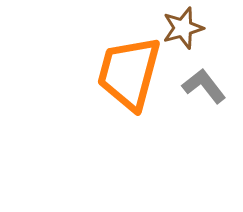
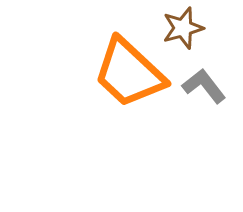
orange trapezoid: rotated 62 degrees counterclockwise
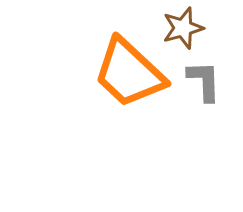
gray L-shape: moved 5 px up; rotated 36 degrees clockwise
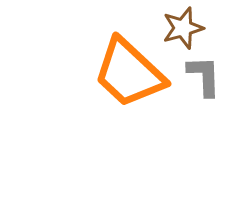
gray L-shape: moved 5 px up
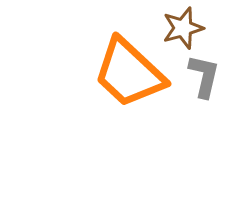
gray L-shape: rotated 15 degrees clockwise
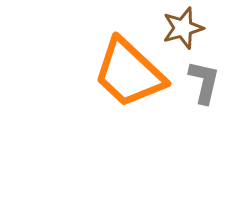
gray L-shape: moved 6 px down
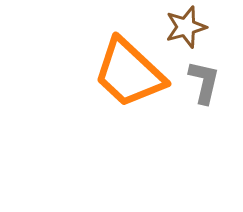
brown star: moved 3 px right, 1 px up
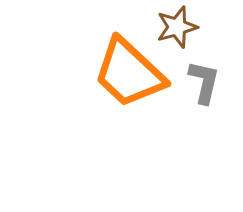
brown star: moved 9 px left
